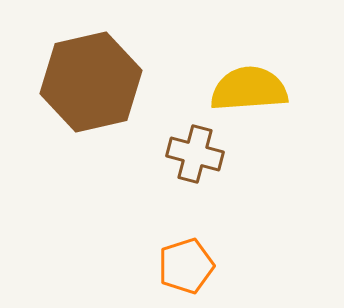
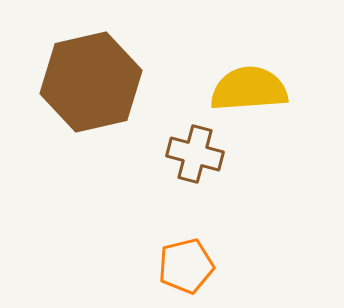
orange pentagon: rotated 4 degrees clockwise
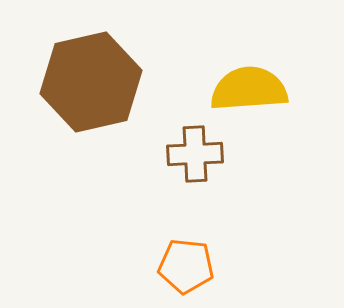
brown cross: rotated 18 degrees counterclockwise
orange pentagon: rotated 20 degrees clockwise
